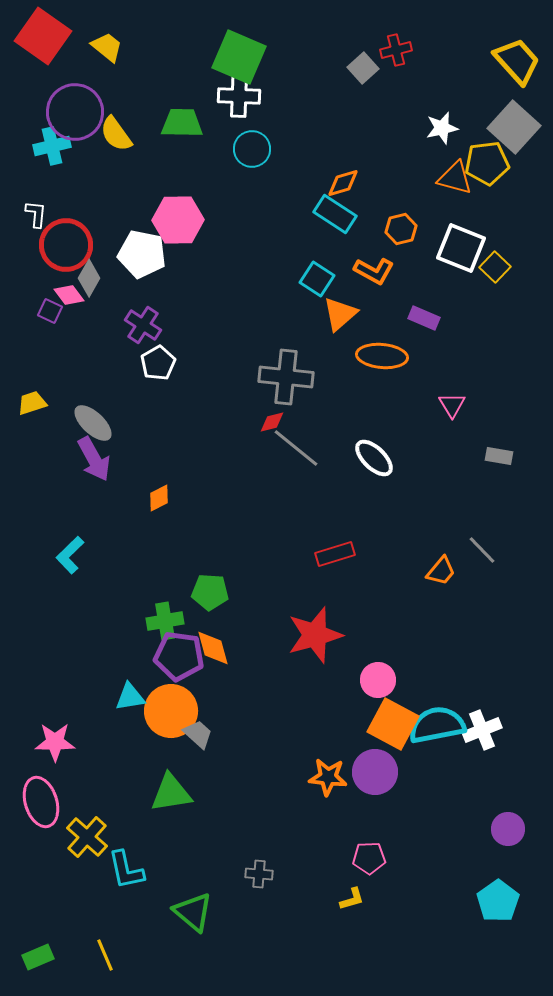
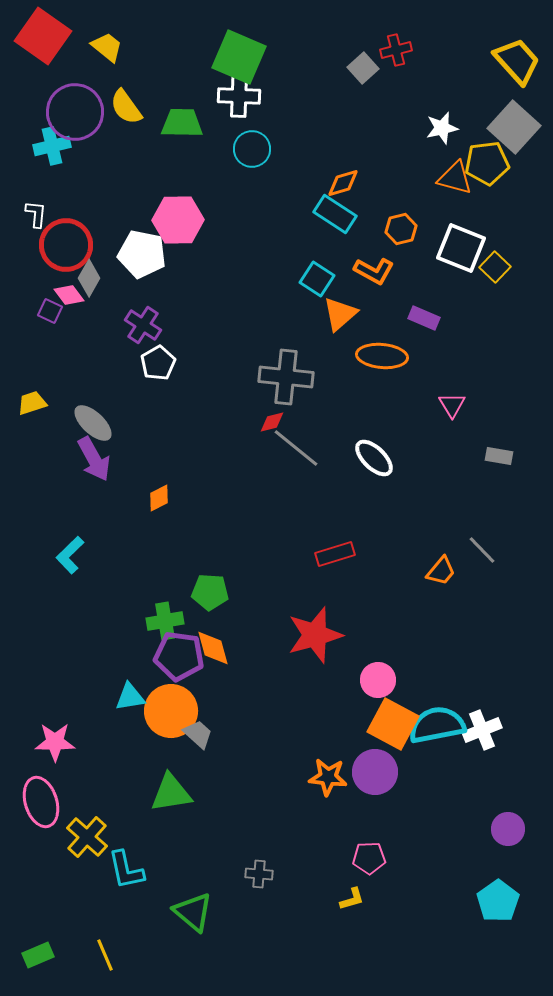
yellow semicircle at (116, 134): moved 10 px right, 27 px up
green rectangle at (38, 957): moved 2 px up
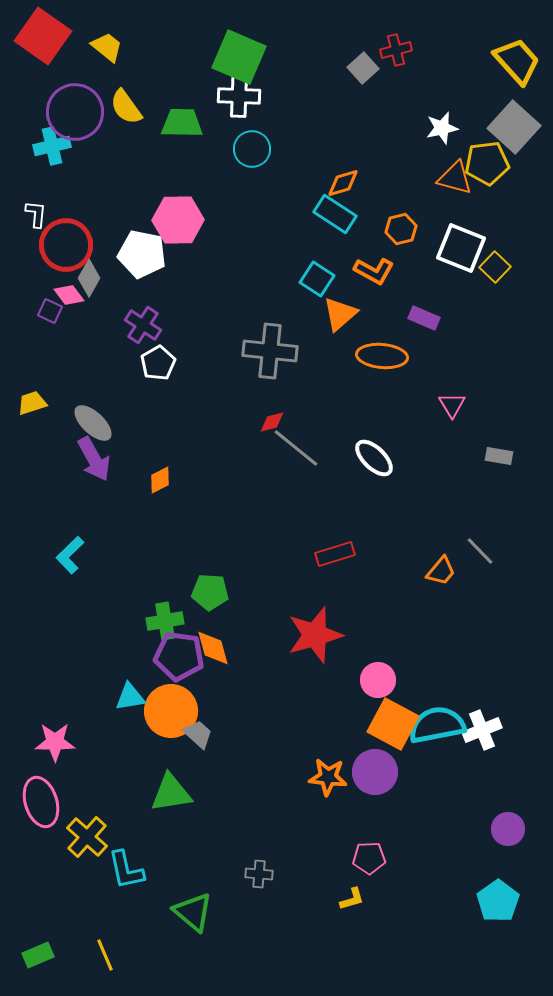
gray cross at (286, 377): moved 16 px left, 26 px up
orange diamond at (159, 498): moved 1 px right, 18 px up
gray line at (482, 550): moved 2 px left, 1 px down
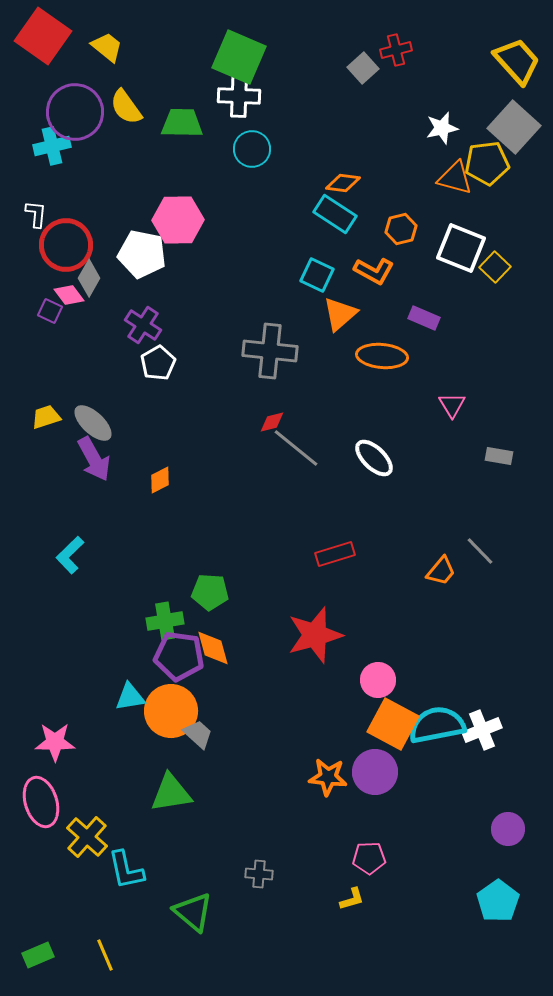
orange diamond at (343, 183): rotated 24 degrees clockwise
cyan square at (317, 279): moved 4 px up; rotated 8 degrees counterclockwise
yellow trapezoid at (32, 403): moved 14 px right, 14 px down
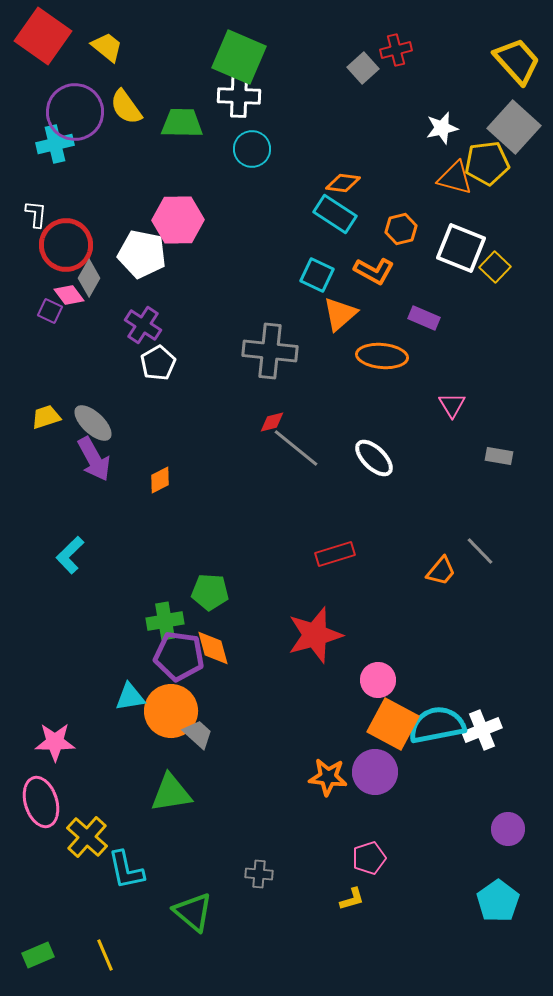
cyan cross at (52, 146): moved 3 px right, 2 px up
pink pentagon at (369, 858): rotated 16 degrees counterclockwise
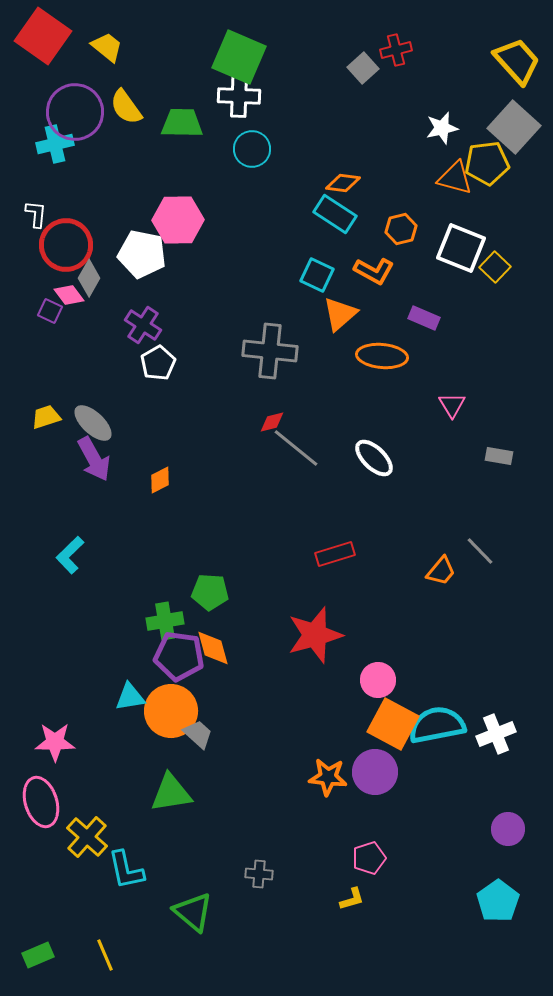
white cross at (482, 730): moved 14 px right, 4 px down
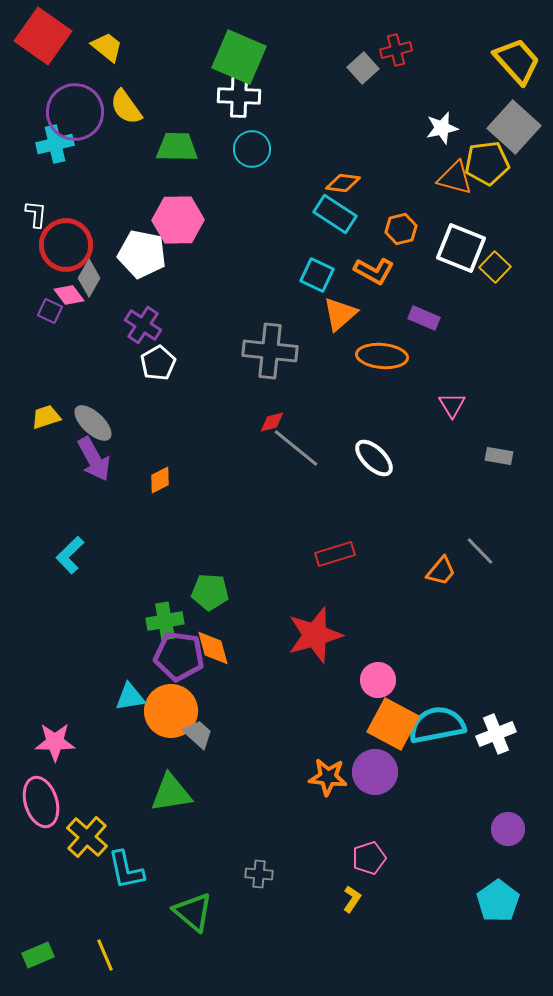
green trapezoid at (182, 123): moved 5 px left, 24 px down
yellow L-shape at (352, 899): rotated 40 degrees counterclockwise
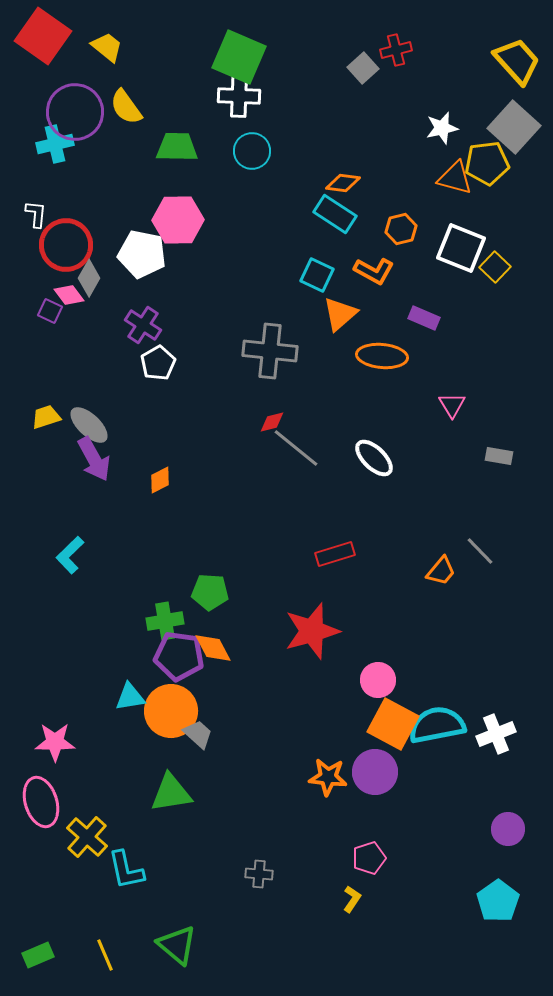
cyan circle at (252, 149): moved 2 px down
gray ellipse at (93, 423): moved 4 px left, 2 px down
red star at (315, 635): moved 3 px left, 4 px up
orange diamond at (213, 648): rotated 12 degrees counterclockwise
green triangle at (193, 912): moved 16 px left, 33 px down
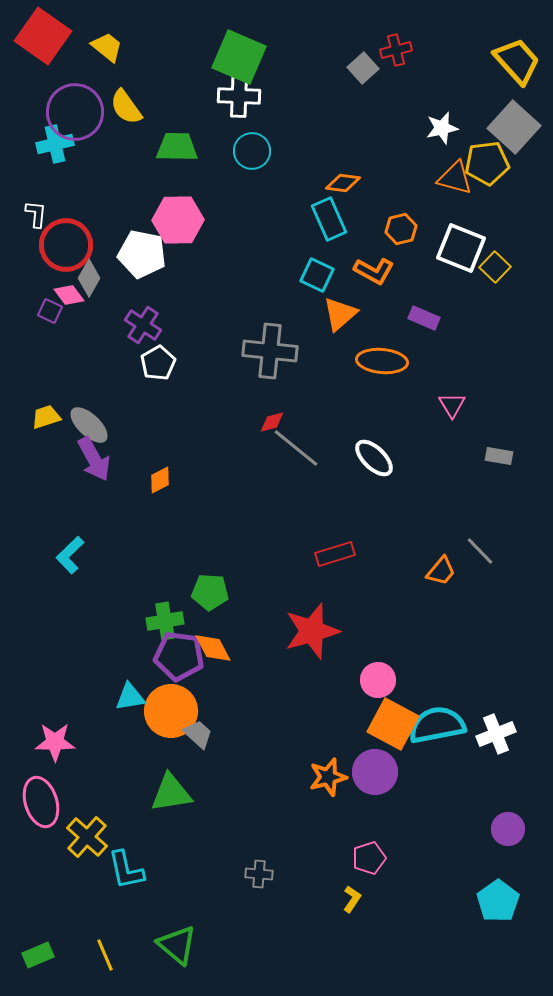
cyan rectangle at (335, 214): moved 6 px left, 5 px down; rotated 33 degrees clockwise
orange ellipse at (382, 356): moved 5 px down
orange star at (328, 777): rotated 21 degrees counterclockwise
